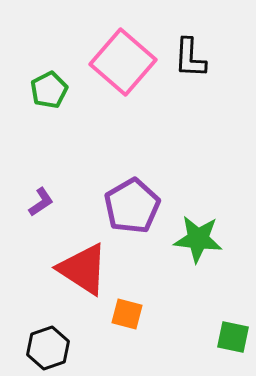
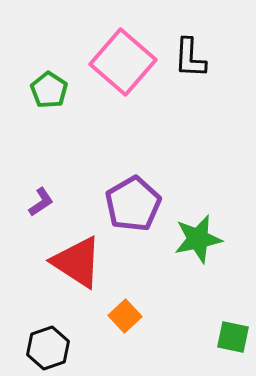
green pentagon: rotated 12 degrees counterclockwise
purple pentagon: moved 1 px right, 2 px up
green star: rotated 18 degrees counterclockwise
red triangle: moved 6 px left, 7 px up
orange square: moved 2 px left, 2 px down; rotated 32 degrees clockwise
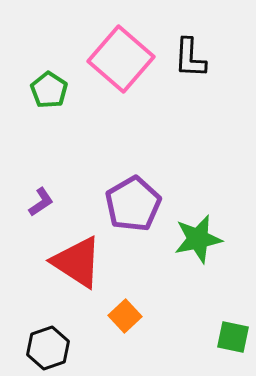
pink square: moved 2 px left, 3 px up
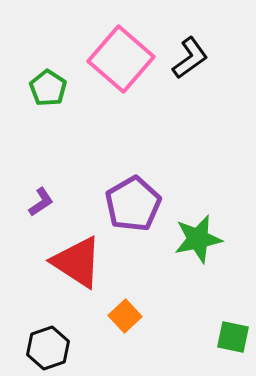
black L-shape: rotated 129 degrees counterclockwise
green pentagon: moved 1 px left, 2 px up
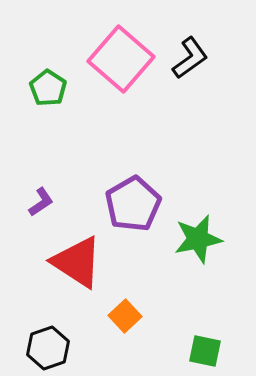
green square: moved 28 px left, 14 px down
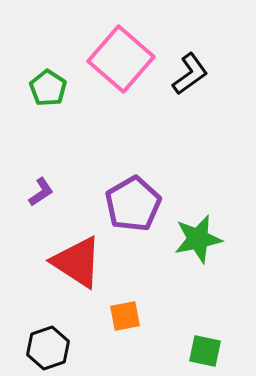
black L-shape: moved 16 px down
purple L-shape: moved 10 px up
orange square: rotated 32 degrees clockwise
